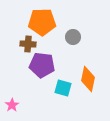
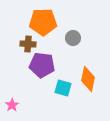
orange pentagon: moved 1 px right
gray circle: moved 1 px down
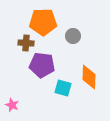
gray circle: moved 2 px up
brown cross: moved 2 px left, 1 px up
orange diamond: moved 1 px right, 2 px up; rotated 10 degrees counterclockwise
pink star: rotated 16 degrees counterclockwise
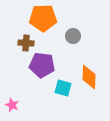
orange pentagon: moved 4 px up
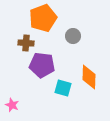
orange pentagon: rotated 20 degrees counterclockwise
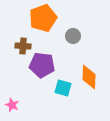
brown cross: moved 3 px left, 3 px down
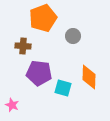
purple pentagon: moved 3 px left, 8 px down
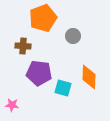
pink star: rotated 16 degrees counterclockwise
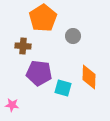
orange pentagon: rotated 12 degrees counterclockwise
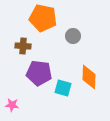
orange pentagon: rotated 28 degrees counterclockwise
